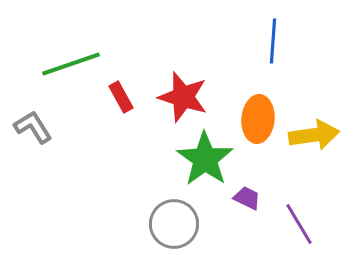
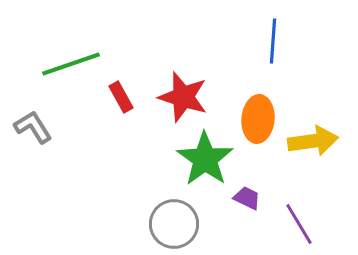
yellow arrow: moved 1 px left, 6 px down
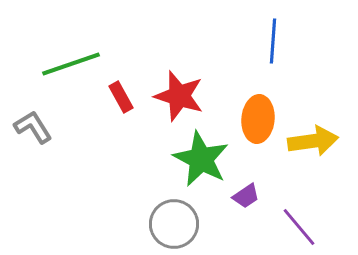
red star: moved 4 px left, 1 px up
green star: moved 4 px left; rotated 8 degrees counterclockwise
purple trapezoid: moved 1 px left, 2 px up; rotated 120 degrees clockwise
purple line: moved 3 px down; rotated 9 degrees counterclockwise
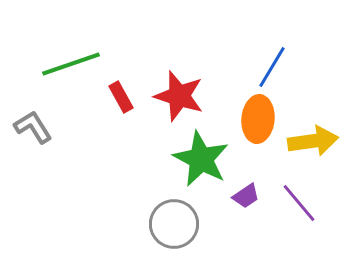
blue line: moved 1 px left, 26 px down; rotated 27 degrees clockwise
purple line: moved 24 px up
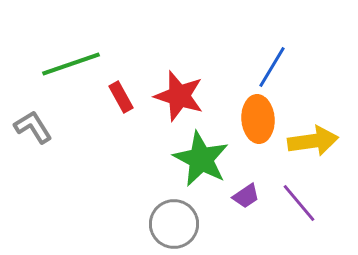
orange ellipse: rotated 9 degrees counterclockwise
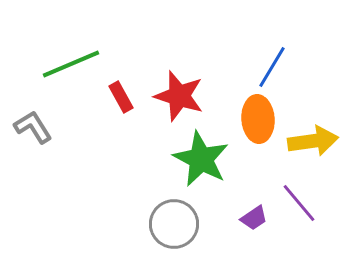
green line: rotated 4 degrees counterclockwise
purple trapezoid: moved 8 px right, 22 px down
